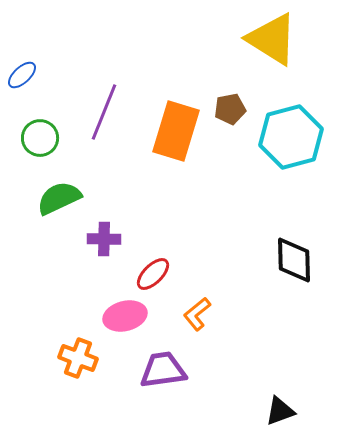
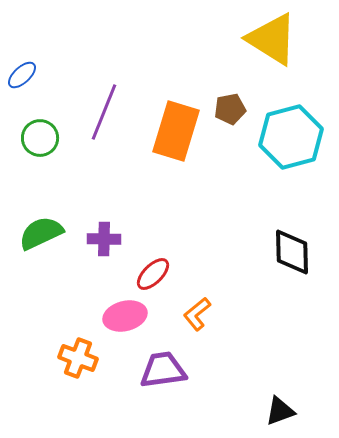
green semicircle: moved 18 px left, 35 px down
black diamond: moved 2 px left, 8 px up
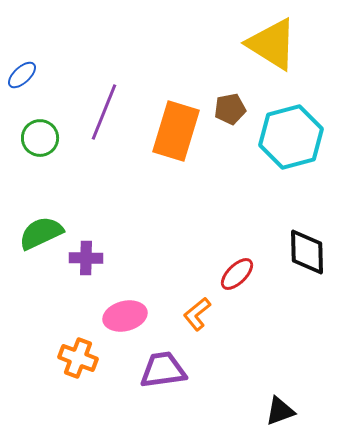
yellow triangle: moved 5 px down
purple cross: moved 18 px left, 19 px down
black diamond: moved 15 px right
red ellipse: moved 84 px right
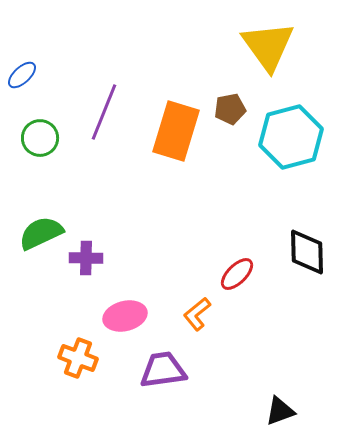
yellow triangle: moved 4 px left, 2 px down; rotated 22 degrees clockwise
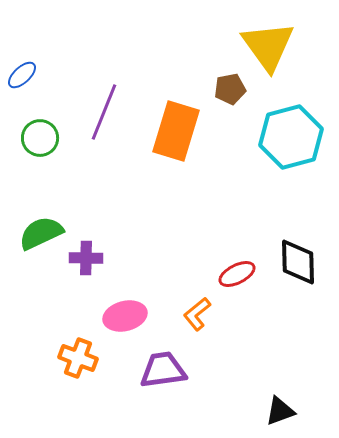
brown pentagon: moved 20 px up
black diamond: moved 9 px left, 10 px down
red ellipse: rotated 18 degrees clockwise
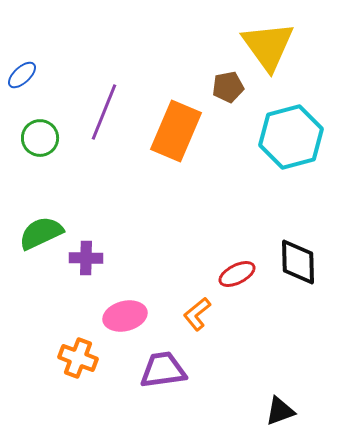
brown pentagon: moved 2 px left, 2 px up
orange rectangle: rotated 6 degrees clockwise
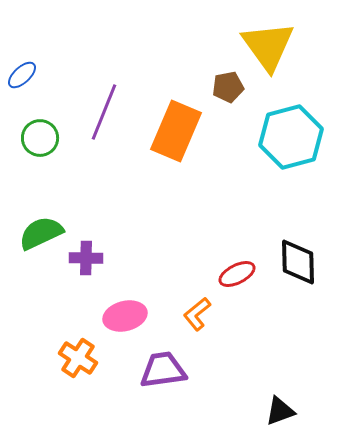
orange cross: rotated 12 degrees clockwise
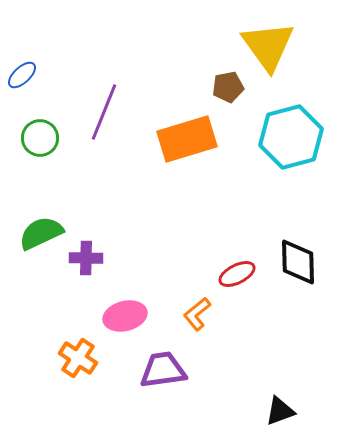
orange rectangle: moved 11 px right, 8 px down; rotated 50 degrees clockwise
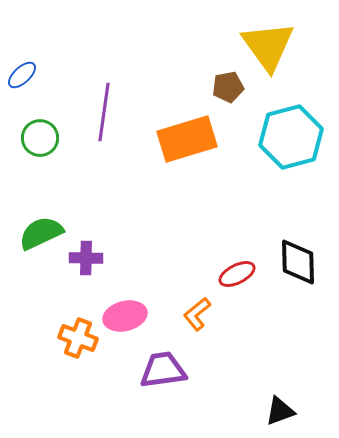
purple line: rotated 14 degrees counterclockwise
orange cross: moved 20 px up; rotated 12 degrees counterclockwise
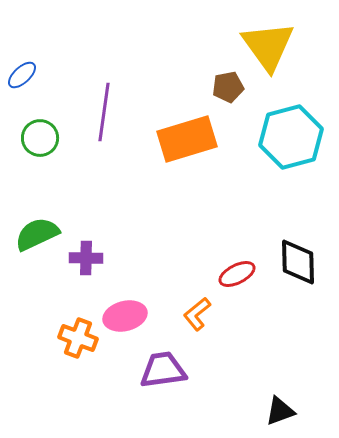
green semicircle: moved 4 px left, 1 px down
